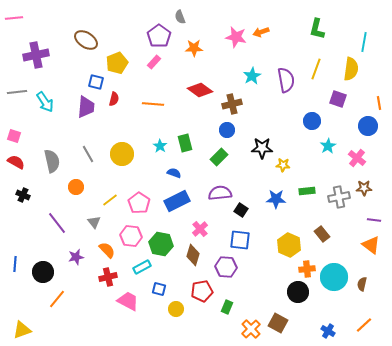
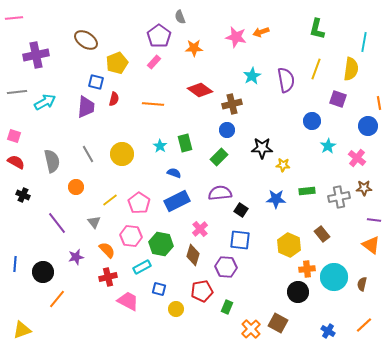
cyan arrow at (45, 102): rotated 85 degrees counterclockwise
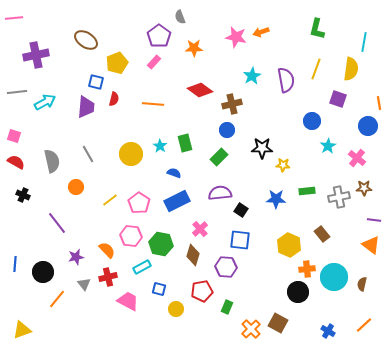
yellow circle at (122, 154): moved 9 px right
gray triangle at (94, 222): moved 10 px left, 62 px down
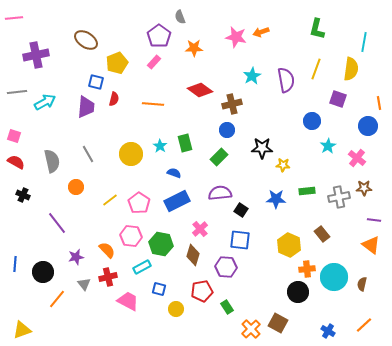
green rectangle at (227, 307): rotated 56 degrees counterclockwise
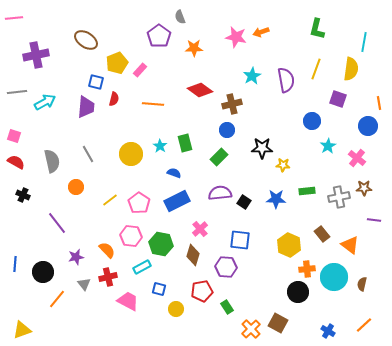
pink rectangle at (154, 62): moved 14 px left, 8 px down
black square at (241, 210): moved 3 px right, 8 px up
orange triangle at (371, 245): moved 21 px left
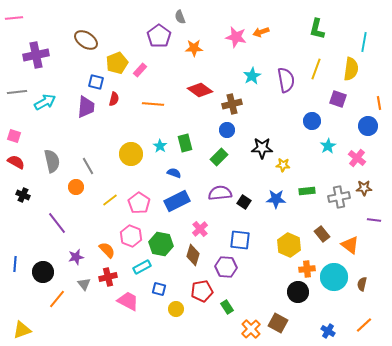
gray line at (88, 154): moved 12 px down
pink hexagon at (131, 236): rotated 15 degrees clockwise
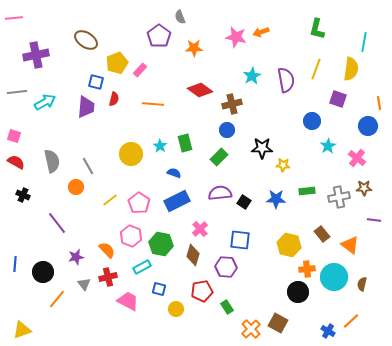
yellow hexagon at (289, 245): rotated 10 degrees counterclockwise
orange line at (364, 325): moved 13 px left, 4 px up
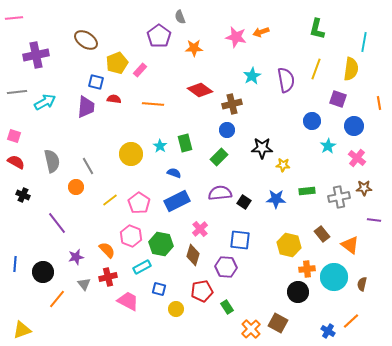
red semicircle at (114, 99): rotated 96 degrees counterclockwise
blue circle at (368, 126): moved 14 px left
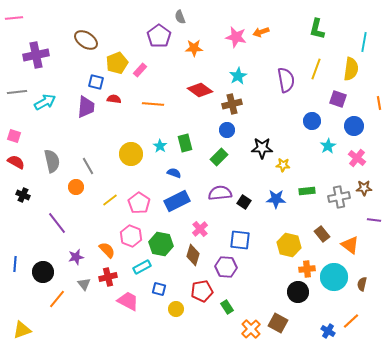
cyan star at (252, 76): moved 14 px left
